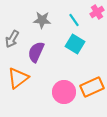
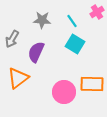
cyan line: moved 2 px left, 1 px down
orange rectangle: moved 3 px up; rotated 25 degrees clockwise
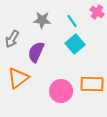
pink cross: rotated 24 degrees counterclockwise
cyan square: rotated 18 degrees clockwise
pink circle: moved 3 px left, 1 px up
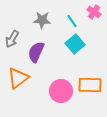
pink cross: moved 3 px left
orange rectangle: moved 2 px left, 1 px down
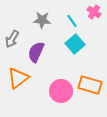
orange rectangle: rotated 15 degrees clockwise
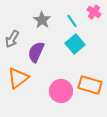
gray star: rotated 30 degrees clockwise
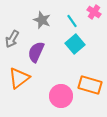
gray star: rotated 12 degrees counterclockwise
orange triangle: moved 1 px right
pink circle: moved 5 px down
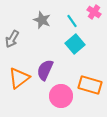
purple semicircle: moved 9 px right, 18 px down
